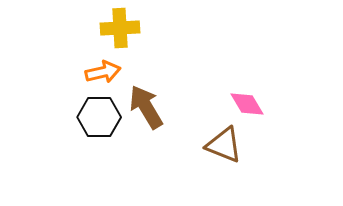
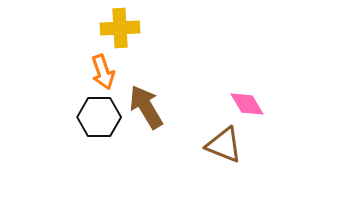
orange arrow: rotated 84 degrees clockwise
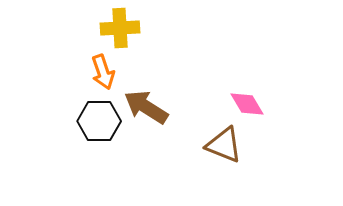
brown arrow: rotated 27 degrees counterclockwise
black hexagon: moved 4 px down
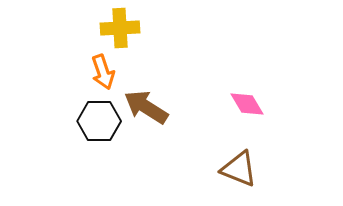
brown triangle: moved 15 px right, 24 px down
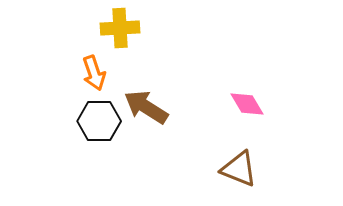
orange arrow: moved 9 px left, 1 px down
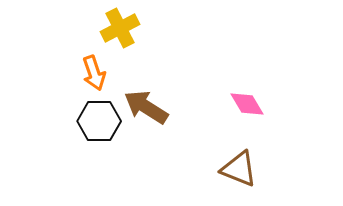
yellow cross: rotated 24 degrees counterclockwise
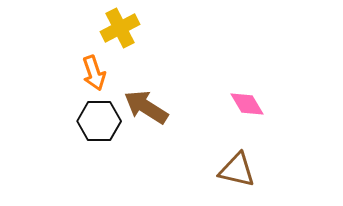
brown triangle: moved 2 px left, 1 px down; rotated 9 degrees counterclockwise
